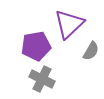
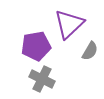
gray semicircle: moved 1 px left
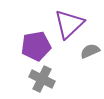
gray semicircle: rotated 144 degrees counterclockwise
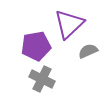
gray semicircle: moved 2 px left
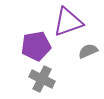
purple triangle: moved 1 px left, 2 px up; rotated 24 degrees clockwise
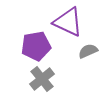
purple triangle: rotated 44 degrees clockwise
gray cross: rotated 25 degrees clockwise
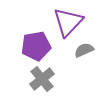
purple triangle: rotated 48 degrees clockwise
gray semicircle: moved 4 px left, 1 px up
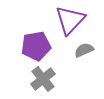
purple triangle: moved 2 px right, 2 px up
gray cross: moved 1 px right
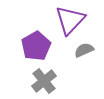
purple pentagon: rotated 20 degrees counterclockwise
gray cross: moved 1 px right, 2 px down
